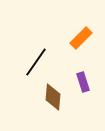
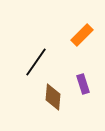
orange rectangle: moved 1 px right, 3 px up
purple rectangle: moved 2 px down
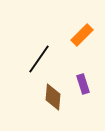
black line: moved 3 px right, 3 px up
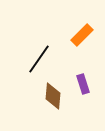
brown diamond: moved 1 px up
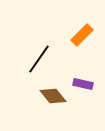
purple rectangle: rotated 60 degrees counterclockwise
brown diamond: rotated 44 degrees counterclockwise
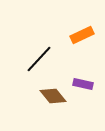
orange rectangle: rotated 20 degrees clockwise
black line: rotated 8 degrees clockwise
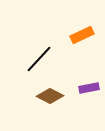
purple rectangle: moved 6 px right, 4 px down; rotated 24 degrees counterclockwise
brown diamond: moved 3 px left; rotated 24 degrees counterclockwise
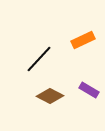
orange rectangle: moved 1 px right, 5 px down
purple rectangle: moved 2 px down; rotated 42 degrees clockwise
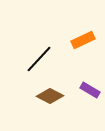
purple rectangle: moved 1 px right
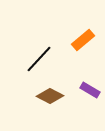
orange rectangle: rotated 15 degrees counterclockwise
